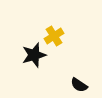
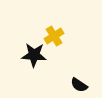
black star: rotated 20 degrees clockwise
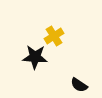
black star: moved 1 px right, 2 px down
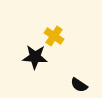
yellow cross: rotated 24 degrees counterclockwise
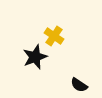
black star: rotated 25 degrees counterclockwise
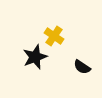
black semicircle: moved 3 px right, 18 px up
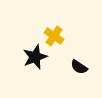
black semicircle: moved 3 px left
